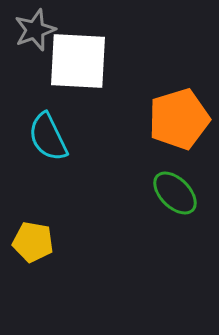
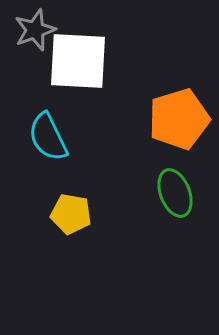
green ellipse: rotated 24 degrees clockwise
yellow pentagon: moved 38 px right, 28 px up
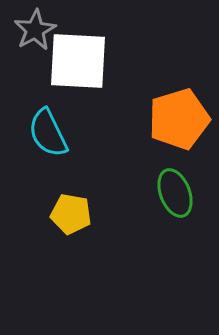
gray star: rotated 9 degrees counterclockwise
cyan semicircle: moved 4 px up
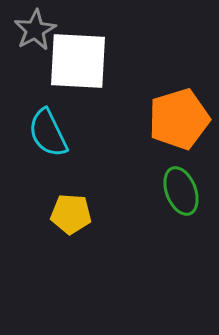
green ellipse: moved 6 px right, 2 px up
yellow pentagon: rotated 6 degrees counterclockwise
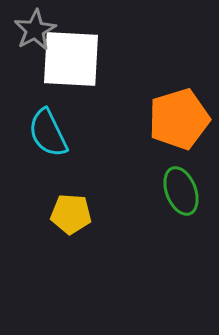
white square: moved 7 px left, 2 px up
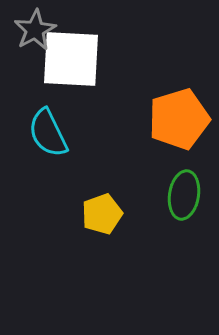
green ellipse: moved 3 px right, 4 px down; rotated 30 degrees clockwise
yellow pentagon: moved 31 px right; rotated 24 degrees counterclockwise
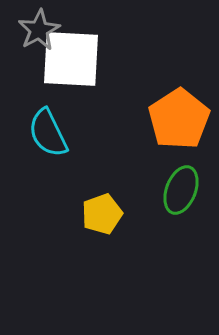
gray star: moved 4 px right
orange pentagon: rotated 16 degrees counterclockwise
green ellipse: moved 3 px left, 5 px up; rotated 12 degrees clockwise
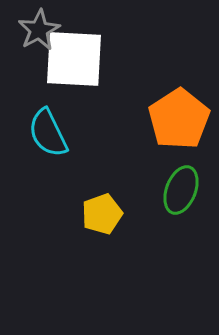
white square: moved 3 px right
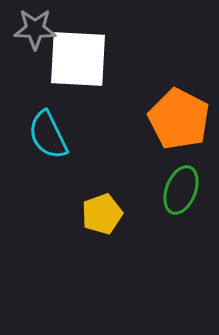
gray star: moved 4 px left, 1 px up; rotated 30 degrees clockwise
white square: moved 4 px right
orange pentagon: rotated 12 degrees counterclockwise
cyan semicircle: moved 2 px down
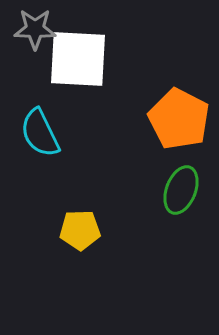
cyan semicircle: moved 8 px left, 2 px up
yellow pentagon: moved 22 px left, 16 px down; rotated 18 degrees clockwise
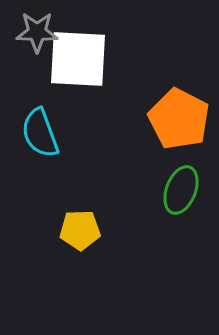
gray star: moved 2 px right, 3 px down
cyan semicircle: rotated 6 degrees clockwise
